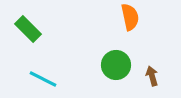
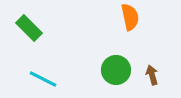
green rectangle: moved 1 px right, 1 px up
green circle: moved 5 px down
brown arrow: moved 1 px up
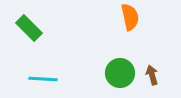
green circle: moved 4 px right, 3 px down
cyan line: rotated 24 degrees counterclockwise
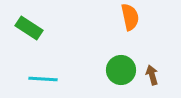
green rectangle: rotated 12 degrees counterclockwise
green circle: moved 1 px right, 3 px up
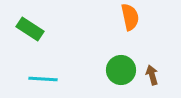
green rectangle: moved 1 px right, 1 px down
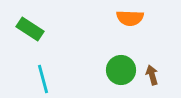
orange semicircle: moved 1 px down; rotated 104 degrees clockwise
cyan line: rotated 72 degrees clockwise
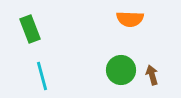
orange semicircle: moved 1 px down
green rectangle: rotated 36 degrees clockwise
cyan line: moved 1 px left, 3 px up
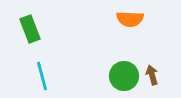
green circle: moved 3 px right, 6 px down
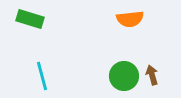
orange semicircle: rotated 8 degrees counterclockwise
green rectangle: moved 10 px up; rotated 52 degrees counterclockwise
